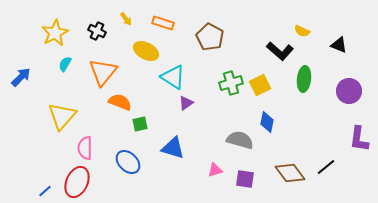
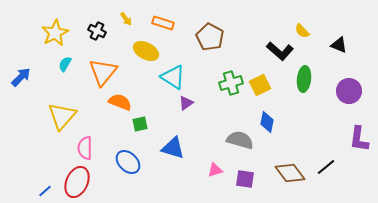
yellow semicircle: rotated 21 degrees clockwise
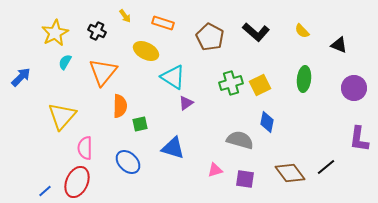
yellow arrow: moved 1 px left, 3 px up
black L-shape: moved 24 px left, 19 px up
cyan semicircle: moved 2 px up
purple circle: moved 5 px right, 3 px up
orange semicircle: moved 4 px down; rotated 70 degrees clockwise
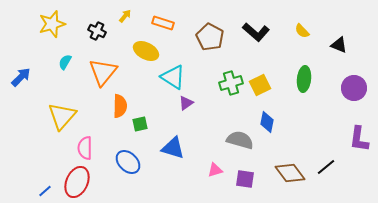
yellow arrow: rotated 104 degrees counterclockwise
yellow star: moved 3 px left, 9 px up; rotated 12 degrees clockwise
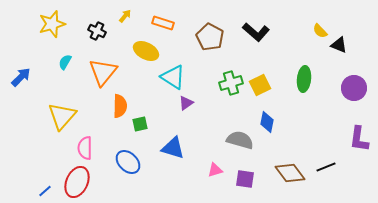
yellow semicircle: moved 18 px right
black line: rotated 18 degrees clockwise
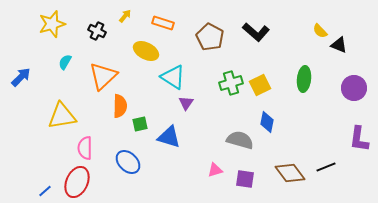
orange triangle: moved 4 px down; rotated 8 degrees clockwise
purple triangle: rotated 21 degrees counterclockwise
yellow triangle: rotated 40 degrees clockwise
blue triangle: moved 4 px left, 11 px up
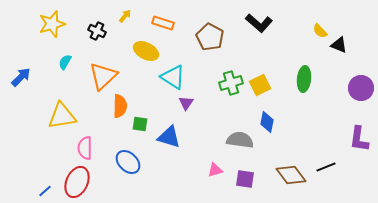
black L-shape: moved 3 px right, 9 px up
purple circle: moved 7 px right
green square: rotated 21 degrees clockwise
gray semicircle: rotated 8 degrees counterclockwise
brown diamond: moved 1 px right, 2 px down
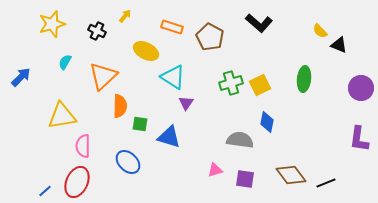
orange rectangle: moved 9 px right, 4 px down
pink semicircle: moved 2 px left, 2 px up
black line: moved 16 px down
